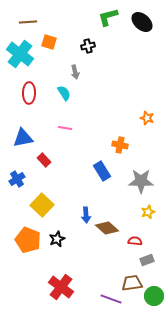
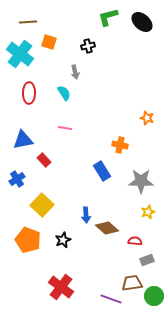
blue triangle: moved 2 px down
black star: moved 6 px right, 1 px down
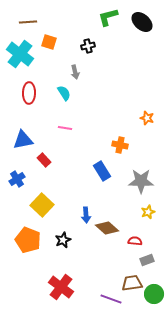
green circle: moved 2 px up
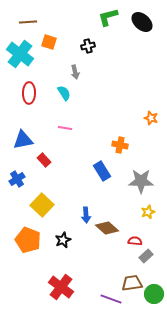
orange star: moved 4 px right
gray rectangle: moved 1 px left, 4 px up; rotated 24 degrees counterclockwise
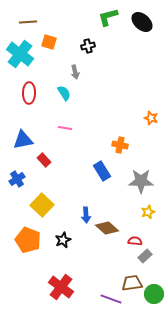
gray rectangle: moved 1 px left
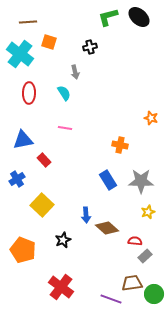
black ellipse: moved 3 px left, 5 px up
black cross: moved 2 px right, 1 px down
blue rectangle: moved 6 px right, 9 px down
orange pentagon: moved 5 px left, 10 px down
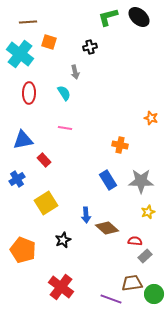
yellow square: moved 4 px right, 2 px up; rotated 15 degrees clockwise
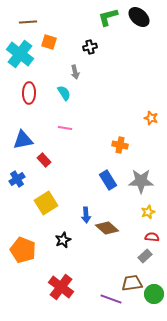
red semicircle: moved 17 px right, 4 px up
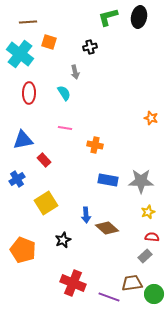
black ellipse: rotated 60 degrees clockwise
orange cross: moved 25 px left
blue rectangle: rotated 48 degrees counterclockwise
red cross: moved 12 px right, 4 px up; rotated 15 degrees counterclockwise
purple line: moved 2 px left, 2 px up
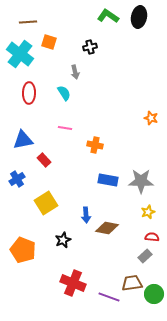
green L-shape: moved 1 px up; rotated 50 degrees clockwise
brown diamond: rotated 30 degrees counterclockwise
